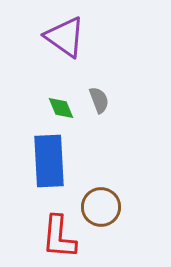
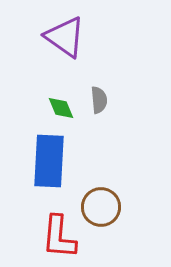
gray semicircle: rotated 16 degrees clockwise
blue rectangle: rotated 6 degrees clockwise
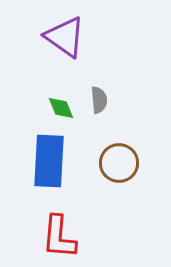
brown circle: moved 18 px right, 44 px up
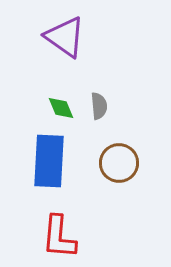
gray semicircle: moved 6 px down
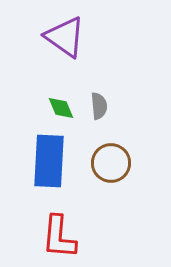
brown circle: moved 8 px left
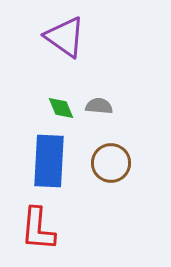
gray semicircle: rotated 80 degrees counterclockwise
red L-shape: moved 21 px left, 8 px up
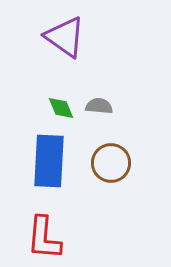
red L-shape: moved 6 px right, 9 px down
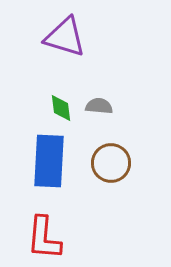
purple triangle: rotated 18 degrees counterclockwise
green diamond: rotated 16 degrees clockwise
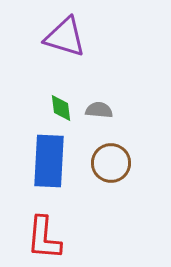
gray semicircle: moved 4 px down
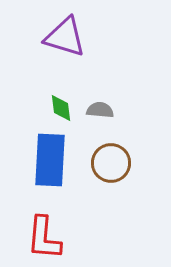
gray semicircle: moved 1 px right
blue rectangle: moved 1 px right, 1 px up
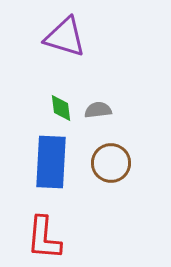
gray semicircle: moved 2 px left; rotated 12 degrees counterclockwise
blue rectangle: moved 1 px right, 2 px down
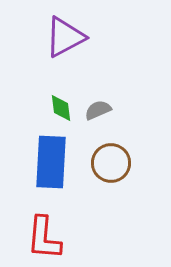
purple triangle: rotated 45 degrees counterclockwise
gray semicircle: rotated 16 degrees counterclockwise
